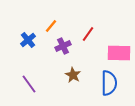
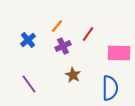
orange line: moved 6 px right
blue semicircle: moved 1 px right, 5 px down
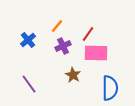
pink rectangle: moved 23 px left
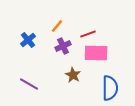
red line: rotated 35 degrees clockwise
purple line: rotated 24 degrees counterclockwise
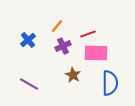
blue semicircle: moved 5 px up
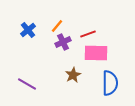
blue cross: moved 10 px up
purple cross: moved 4 px up
brown star: rotated 14 degrees clockwise
purple line: moved 2 px left
